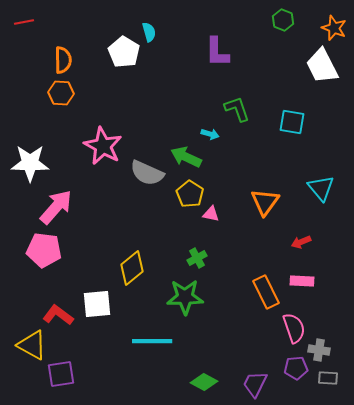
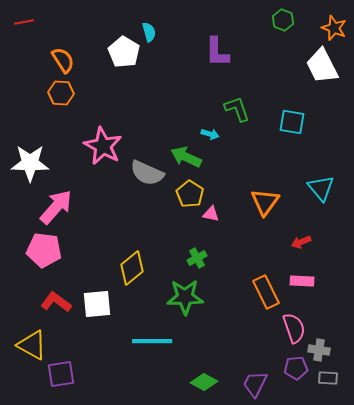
orange semicircle: rotated 32 degrees counterclockwise
red L-shape: moved 2 px left, 13 px up
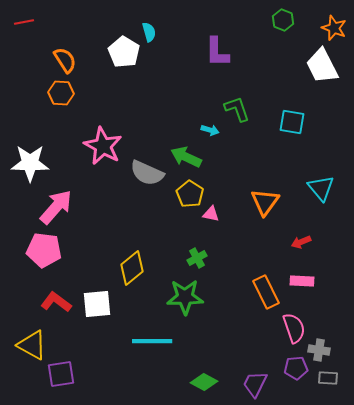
orange semicircle: moved 2 px right
cyan arrow: moved 4 px up
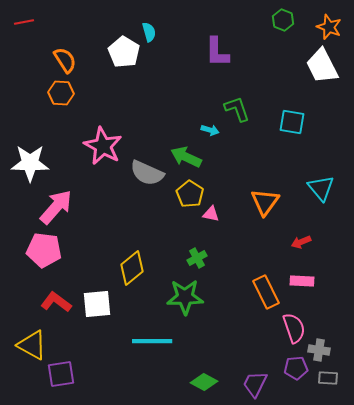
orange star: moved 5 px left, 1 px up
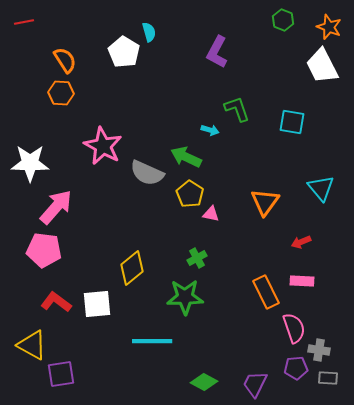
purple L-shape: rotated 28 degrees clockwise
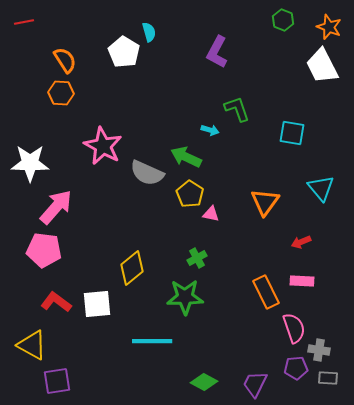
cyan square: moved 11 px down
purple square: moved 4 px left, 7 px down
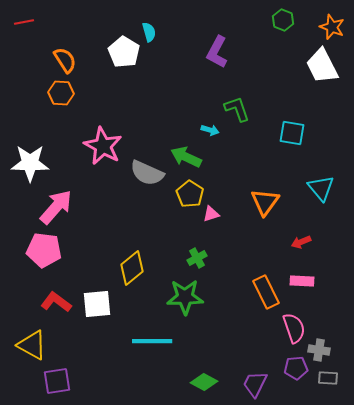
orange star: moved 3 px right
pink triangle: rotated 30 degrees counterclockwise
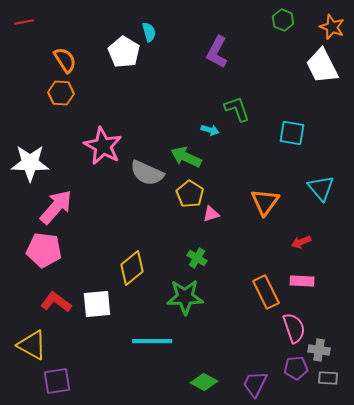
green cross: rotated 30 degrees counterclockwise
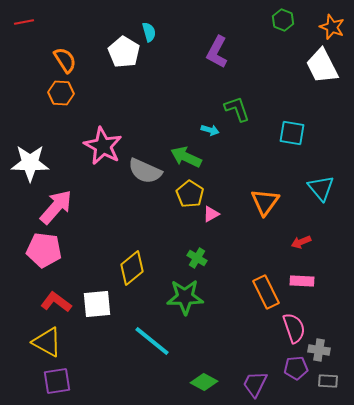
gray semicircle: moved 2 px left, 2 px up
pink triangle: rotated 12 degrees counterclockwise
cyan line: rotated 39 degrees clockwise
yellow triangle: moved 15 px right, 3 px up
gray rectangle: moved 3 px down
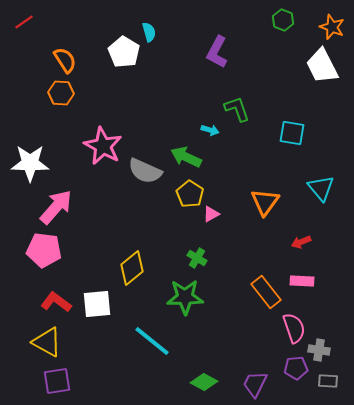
red line: rotated 24 degrees counterclockwise
orange rectangle: rotated 12 degrees counterclockwise
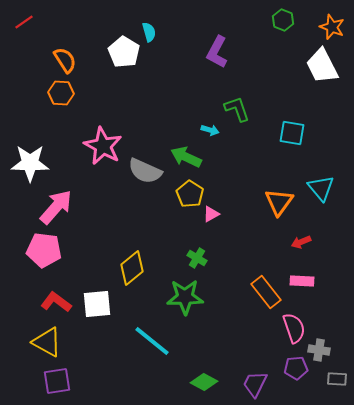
orange triangle: moved 14 px right
gray rectangle: moved 9 px right, 2 px up
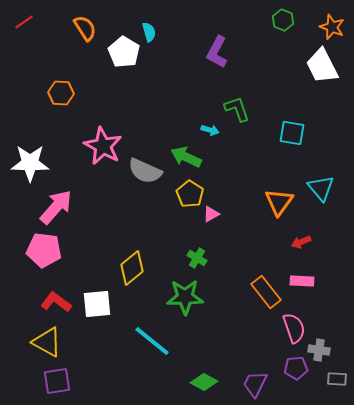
orange semicircle: moved 20 px right, 32 px up
